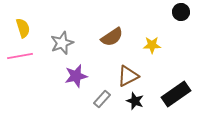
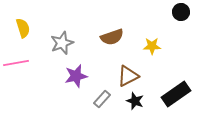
brown semicircle: rotated 15 degrees clockwise
yellow star: moved 1 px down
pink line: moved 4 px left, 7 px down
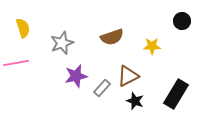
black circle: moved 1 px right, 9 px down
black rectangle: rotated 24 degrees counterclockwise
gray rectangle: moved 11 px up
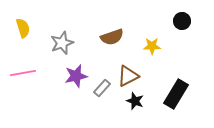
pink line: moved 7 px right, 10 px down
